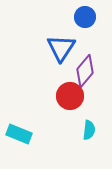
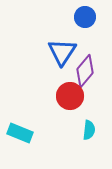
blue triangle: moved 1 px right, 4 px down
cyan rectangle: moved 1 px right, 1 px up
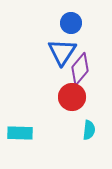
blue circle: moved 14 px left, 6 px down
purple diamond: moved 5 px left, 2 px up
red circle: moved 2 px right, 1 px down
cyan rectangle: rotated 20 degrees counterclockwise
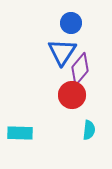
red circle: moved 2 px up
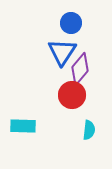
cyan rectangle: moved 3 px right, 7 px up
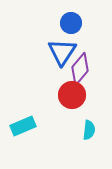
cyan rectangle: rotated 25 degrees counterclockwise
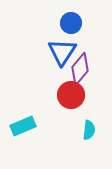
red circle: moved 1 px left
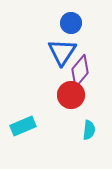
purple diamond: moved 2 px down
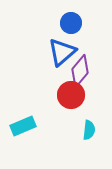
blue triangle: rotated 16 degrees clockwise
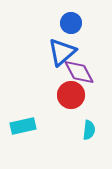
purple diamond: moved 1 px left, 1 px down; rotated 68 degrees counterclockwise
cyan rectangle: rotated 10 degrees clockwise
